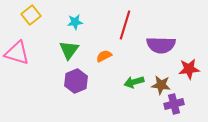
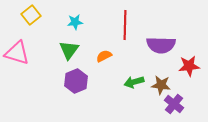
red line: rotated 16 degrees counterclockwise
red star: moved 3 px up
purple cross: rotated 36 degrees counterclockwise
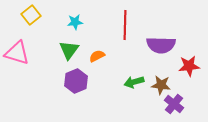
orange semicircle: moved 7 px left
